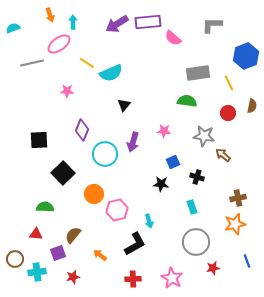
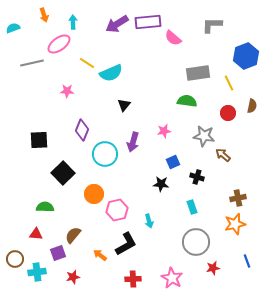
orange arrow at (50, 15): moved 6 px left
pink star at (164, 131): rotated 16 degrees counterclockwise
black L-shape at (135, 244): moved 9 px left
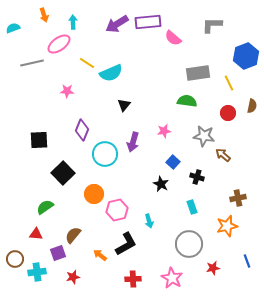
blue square at (173, 162): rotated 24 degrees counterclockwise
black star at (161, 184): rotated 21 degrees clockwise
green semicircle at (45, 207): rotated 36 degrees counterclockwise
orange star at (235, 224): moved 8 px left, 2 px down
gray circle at (196, 242): moved 7 px left, 2 px down
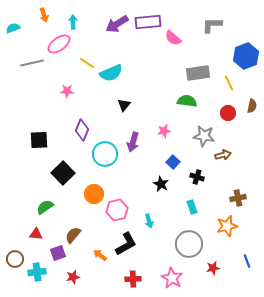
brown arrow at (223, 155): rotated 126 degrees clockwise
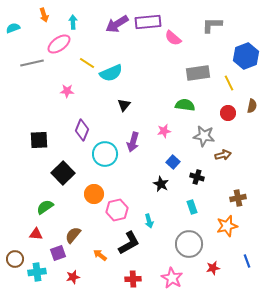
green semicircle at (187, 101): moved 2 px left, 4 px down
black L-shape at (126, 244): moved 3 px right, 1 px up
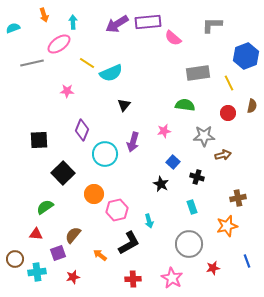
gray star at (204, 136): rotated 10 degrees counterclockwise
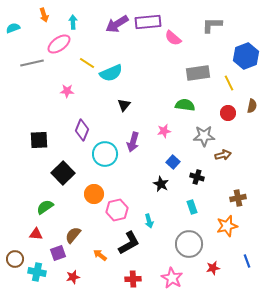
cyan cross at (37, 272): rotated 18 degrees clockwise
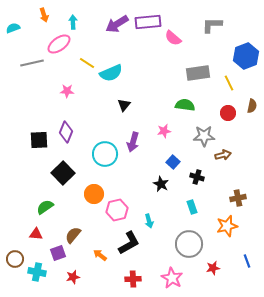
purple diamond at (82, 130): moved 16 px left, 2 px down
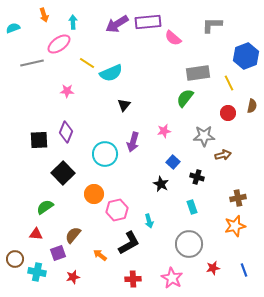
green semicircle at (185, 105): moved 7 px up; rotated 60 degrees counterclockwise
orange star at (227, 226): moved 8 px right
blue line at (247, 261): moved 3 px left, 9 px down
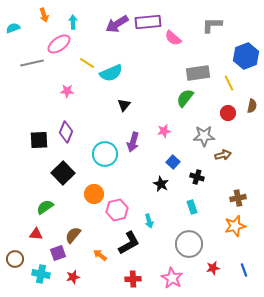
cyan cross at (37, 272): moved 4 px right, 2 px down
